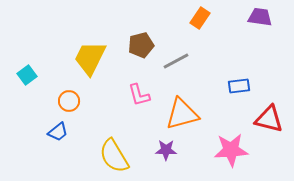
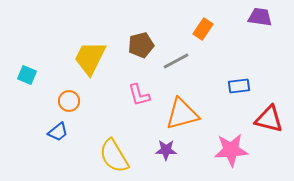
orange rectangle: moved 3 px right, 11 px down
cyan square: rotated 30 degrees counterclockwise
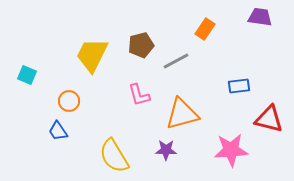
orange rectangle: moved 2 px right
yellow trapezoid: moved 2 px right, 3 px up
blue trapezoid: moved 1 px up; rotated 95 degrees clockwise
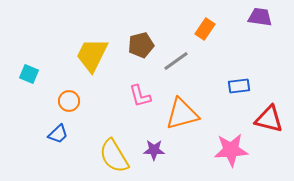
gray line: rotated 8 degrees counterclockwise
cyan square: moved 2 px right, 1 px up
pink L-shape: moved 1 px right, 1 px down
blue trapezoid: moved 3 px down; rotated 100 degrees counterclockwise
purple star: moved 12 px left
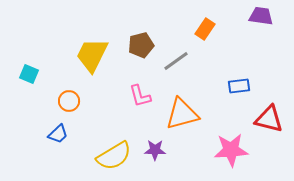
purple trapezoid: moved 1 px right, 1 px up
purple star: moved 1 px right
yellow semicircle: rotated 90 degrees counterclockwise
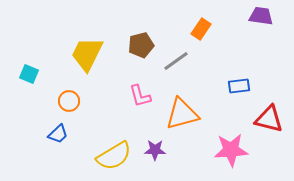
orange rectangle: moved 4 px left
yellow trapezoid: moved 5 px left, 1 px up
